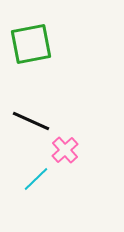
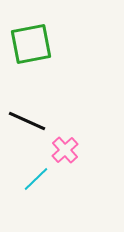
black line: moved 4 px left
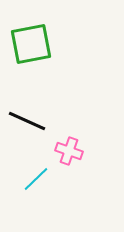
pink cross: moved 4 px right, 1 px down; rotated 28 degrees counterclockwise
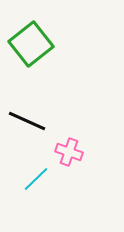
green square: rotated 27 degrees counterclockwise
pink cross: moved 1 px down
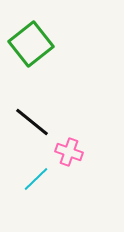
black line: moved 5 px right, 1 px down; rotated 15 degrees clockwise
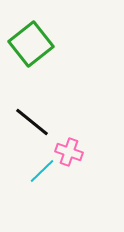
cyan line: moved 6 px right, 8 px up
